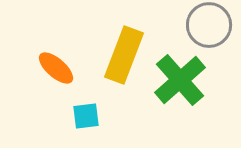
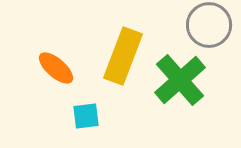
yellow rectangle: moved 1 px left, 1 px down
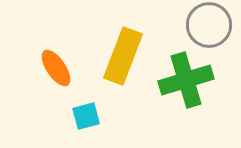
orange ellipse: rotated 15 degrees clockwise
green cross: moved 6 px right; rotated 24 degrees clockwise
cyan square: rotated 8 degrees counterclockwise
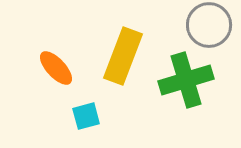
orange ellipse: rotated 9 degrees counterclockwise
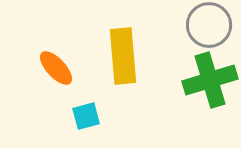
yellow rectangle: rotated 26 degrees counterclockwise
green cross: moved 24 px right
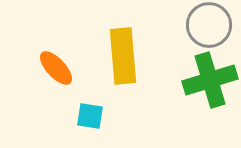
cyan square: moved 4 px right; rotated 24 degrees clockwise
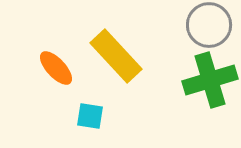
yellow rectangle: moved 7 px left; rotated 38 degrees counterclockwise
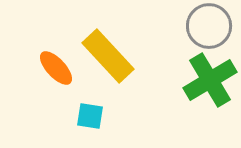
gray circle: moved 1 px down
yellow rectangle: moved 8 px left
green cross: rotated 14 degrees counterclockwise
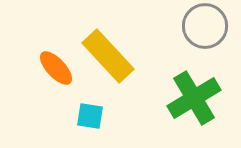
gray circle: moved 4 px left
green cross: moved 16 px left, 18 px down
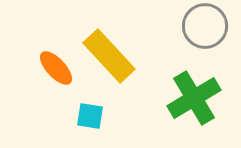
yellow rectangle: moved 1 px right
